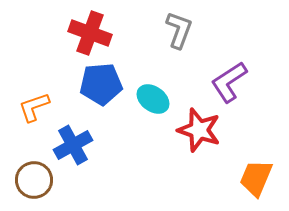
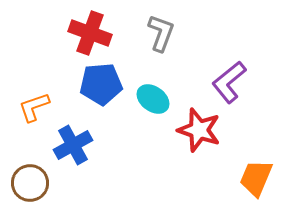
gray L-shape: moved 18 px left, 3 px down
purple L-shape: rotated 6 degrees counterclockwise
brown circle: moved 4 px left, 3 px down
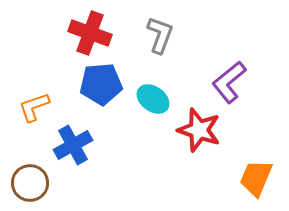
gray L-shape: moved 1 px left, 2 px down
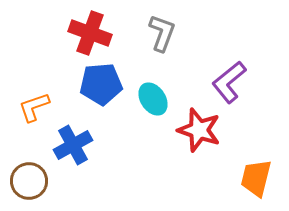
gray L-shape: moved 2 px right, 2 px up
cyan ellipse: rotated 20 degrees clockwise
orange trapezoid: rotated 9 degrees counterclockwise
brown circle: moved 1 px left, 2 px up
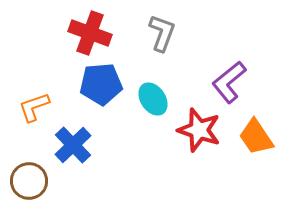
blue cross: rotated 15 degrees counterclockwise
orange trapezoid: moved 41 px up; rotated 48 degrees counterclockwise
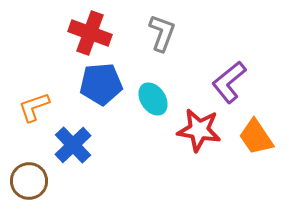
red star: rotated 9 degrees counterclockwise
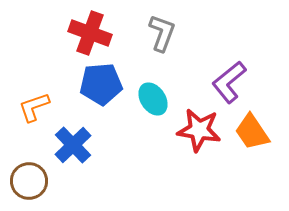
orange trapezoid: moved 4 px left, 5 px up
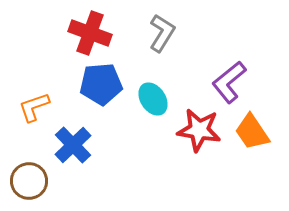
gray L-shape: rotated 12 degrees clockwise
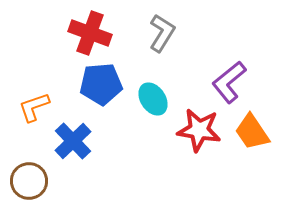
blue cross: moved 4 px up
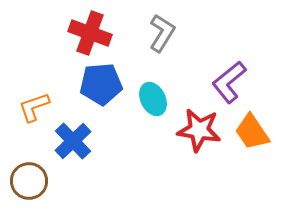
cyan ellipse: rotated 8 degrees clockwise
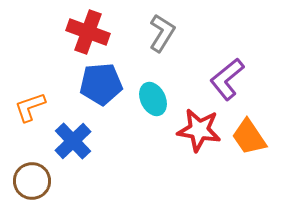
red cross: moved 2 px left, 1 px up
purple L-shape: moved 2 px left, 3 px up
orange L-shape: moved 4 px left
orange trapezoid: moved 3 px left, 5 px down
brown circle: moved 3 px right
